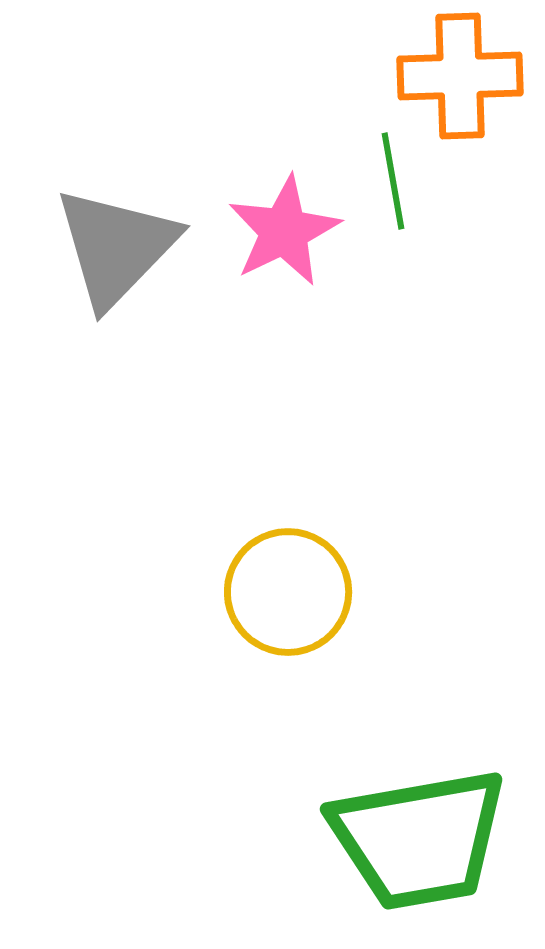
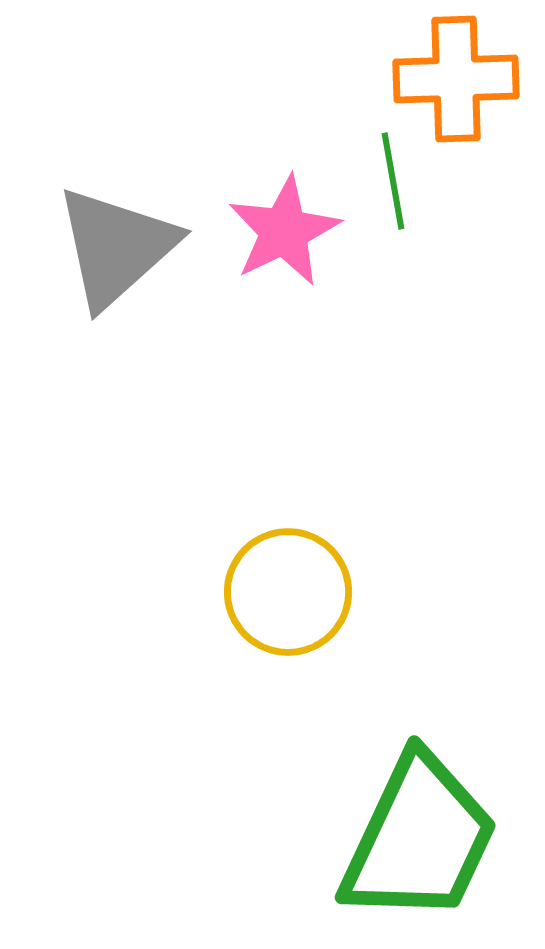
orange cross: moved 4 px left, 3 px down
gray triangle: rotated 4 degrees clockwise
green trapezoid: rotated 55 degrees counterclockwise
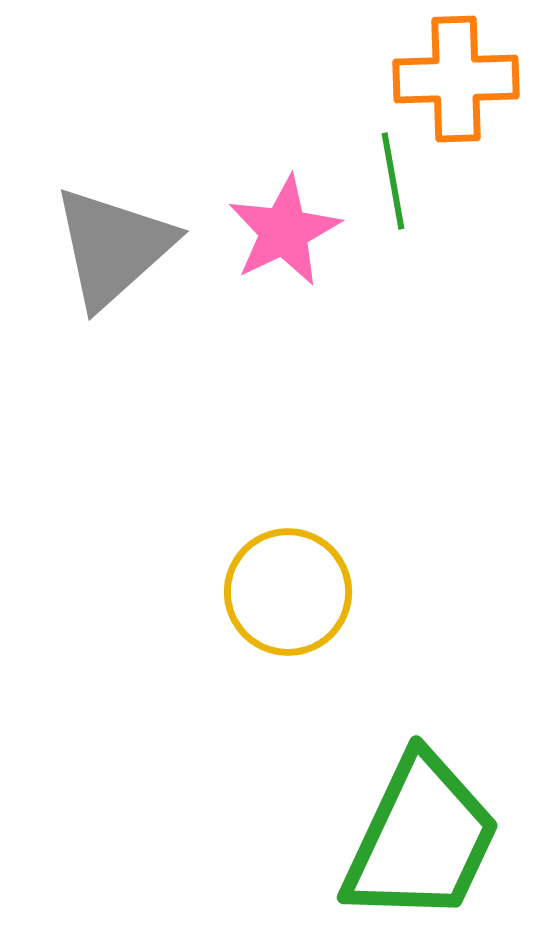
gray triangle: moved 3 px left
green trapezoid: moved 2 px right
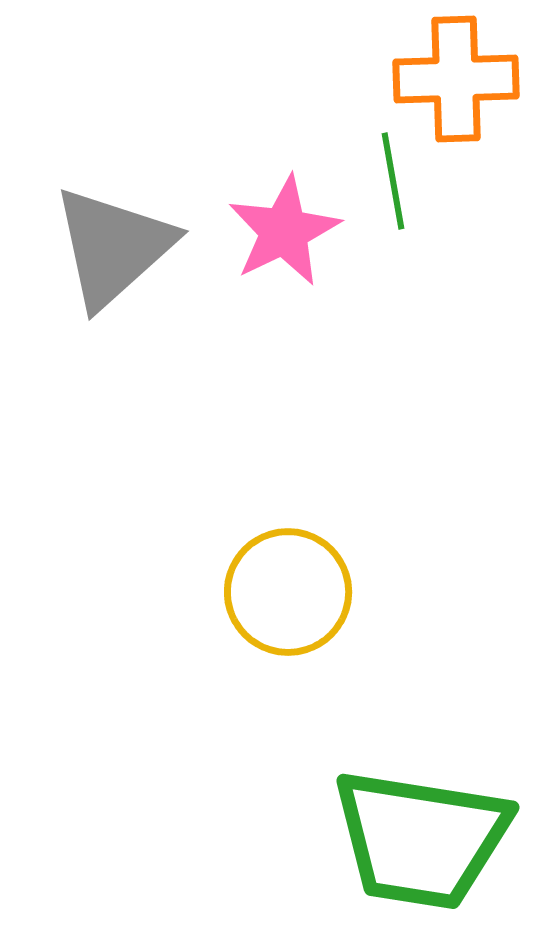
green trapezoid: rotated 74 degrees clockwise
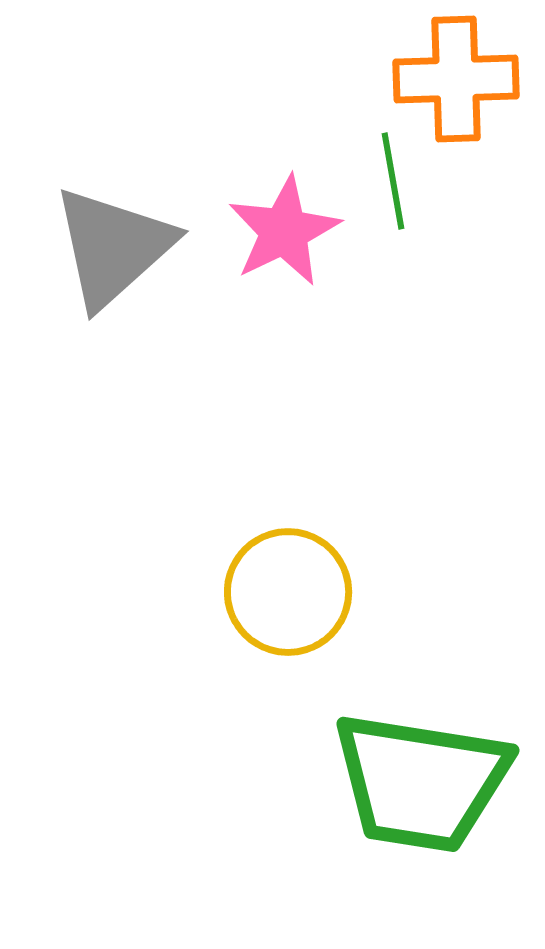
green trapezoid: moved 57 px up
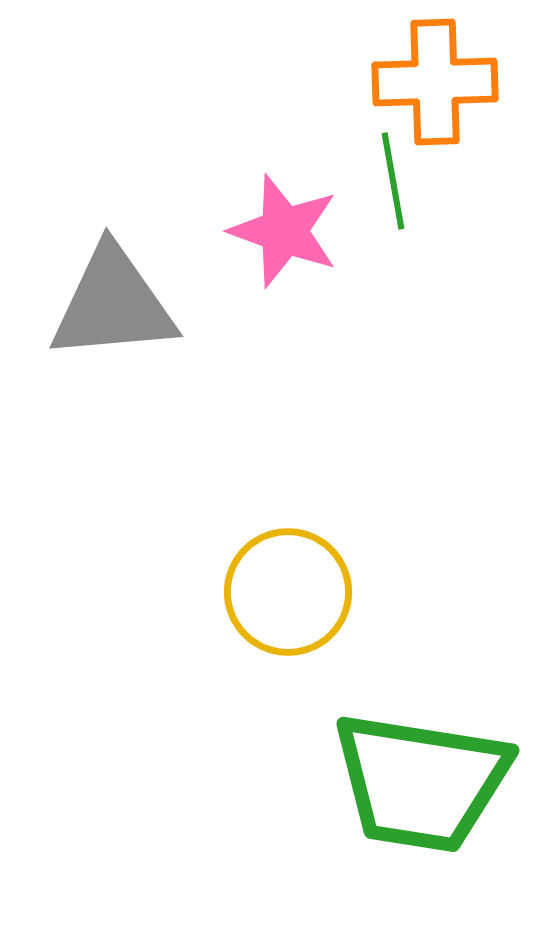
orange cross: moved 21 px left, 3 px down
pink star: rotated 26 degrees counterclockwise
gray triangle: moved 57 px down; rotated 37 degrees clockwise
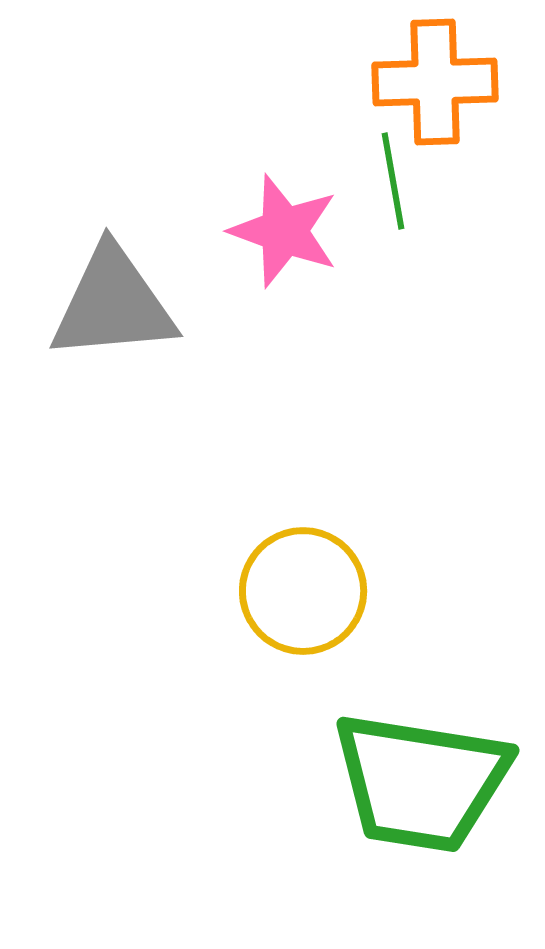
yellow circle: moved 15 px right, 1 px up
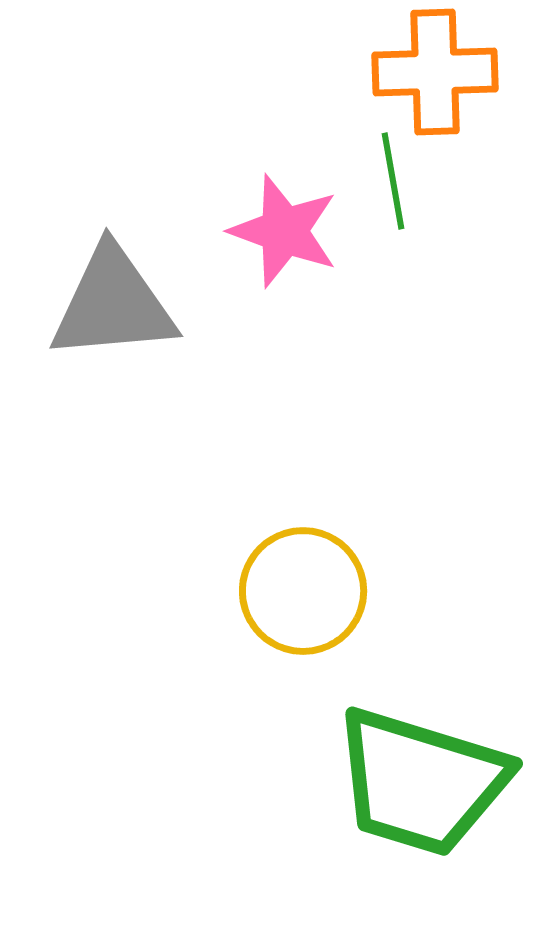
orange cross: moved 10 px up
green trapezoid: rotated 8 degrees clockwise
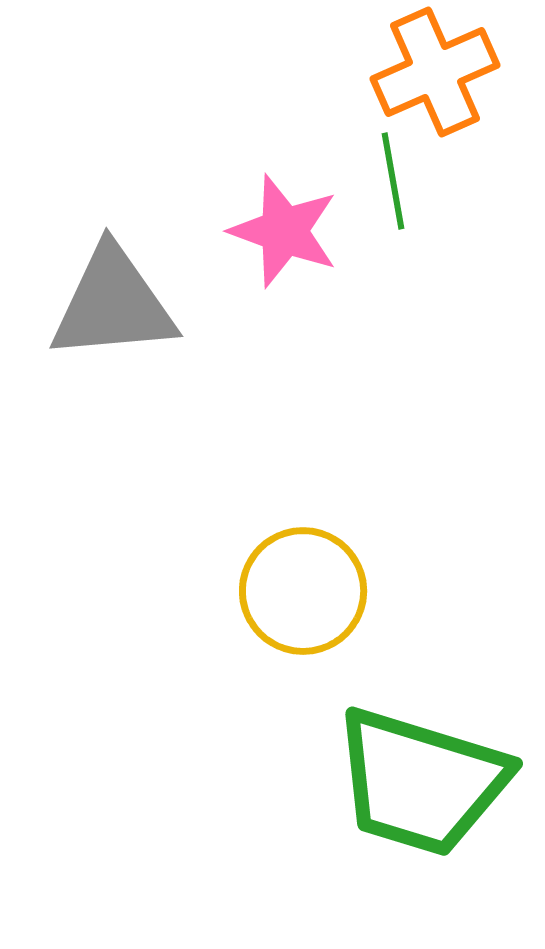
orange cross: rotated 22 degrees counterclockwise
